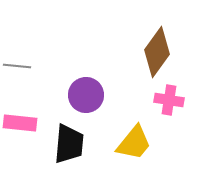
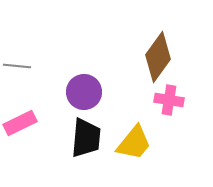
brown diamond: moved 1 px right, 5 px down
purple circle: moved 2 px left, 3 px up
pink rectangle: rotated 32 degrees counterclockwise
black trapezoid: moved 17 px right, 6 px up
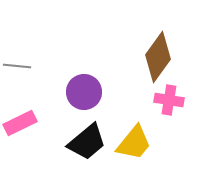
black trapezoid: moved 1 px right, 4 px down; rotated 45 degrees clockwise
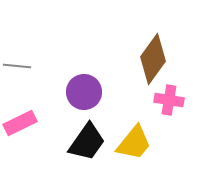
brown diamond: moved 5 px left, 2 px down
black trapezoid: rotated 15 degrees counterclockwise
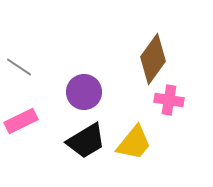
gray line: moved 2 px right, 1 px down; rotated 28 degrees clockwise
pink rectangle: moved 1 px right, 2 px up
black trapezoid: moved 1 px left, 1 px up; rotated 24 degrees clockwise
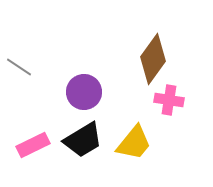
pink rectangle: moved 12 px right, 24 px down
black trapezoid: moved 3 px left, 1 px up
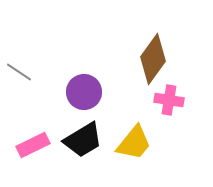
gray line: moved 5 px down
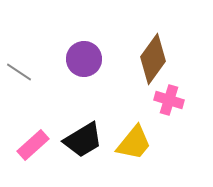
purple circle: moved 33 px up
pink cross: rotated 8 degrees clockwise
pink rectangle: rotated 16 degrees counterclockwise
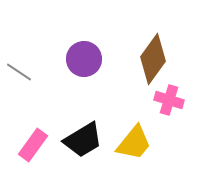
pink rectangle: rotated 12 degrees counterclockwise
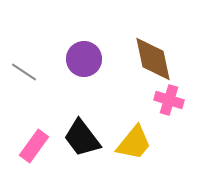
brown diamond: rotated 48 degrees counterclockwise
gray line: moved 5 px right
black trapezoid: moved 1 px left, 2 px up; rotated 84 degrees clockwise
pink rectangle: moved 1 px right, 1 px down
